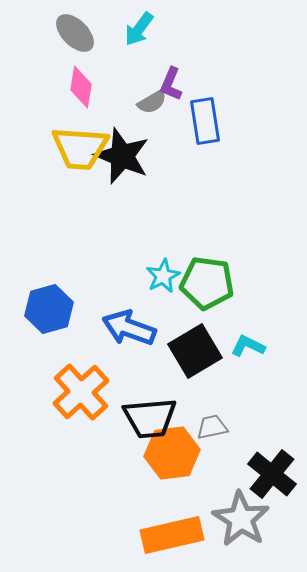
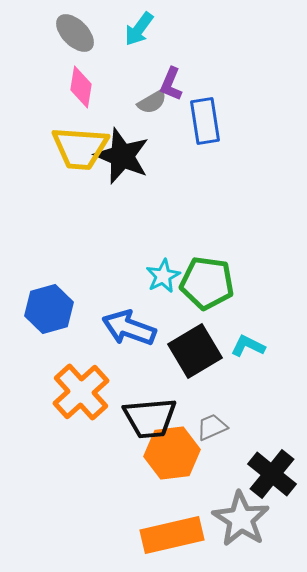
gray trapezoid: rotated 12 degrees counterclockwise
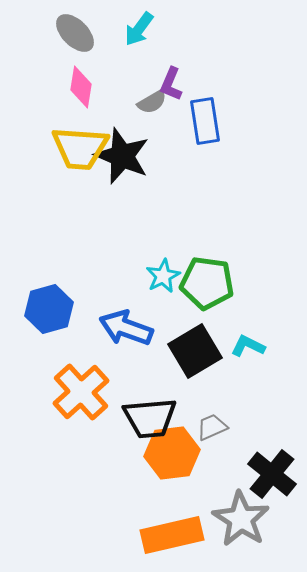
blue arrow: moved 3 px left
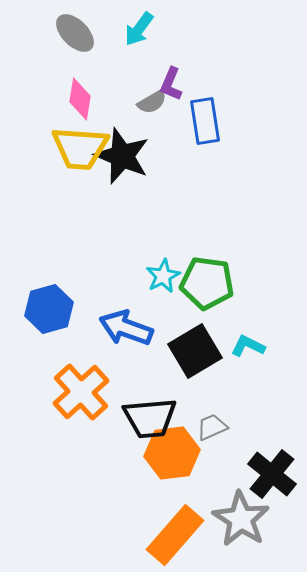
pink diamond: moved 1 px left, 12 px down
orange rectangle: moved 3 px right; rotated 36 degrees counterclockwise
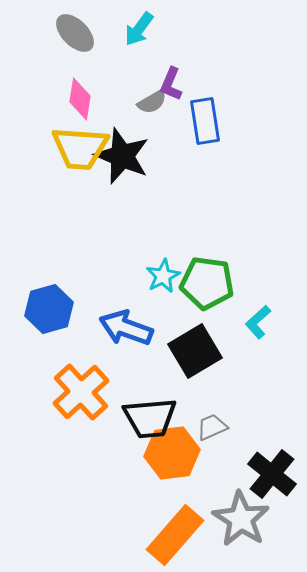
cyan L-shape: moved 10 px right, 24 px up; rotated 68 degrees counterclockwise
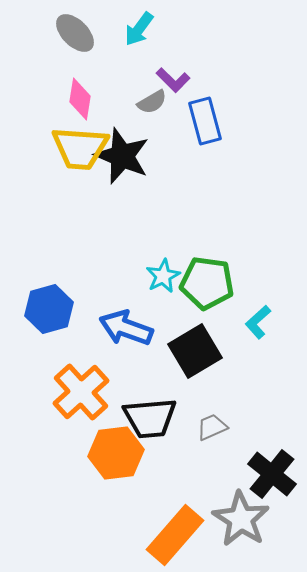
purple L-shape: moved 2 px right, 4 px up; rotated 68 degrees counterclockwise
blue rectangle: rotated 6 degrees counterclockwise
orange hexagon: moved 56 px left
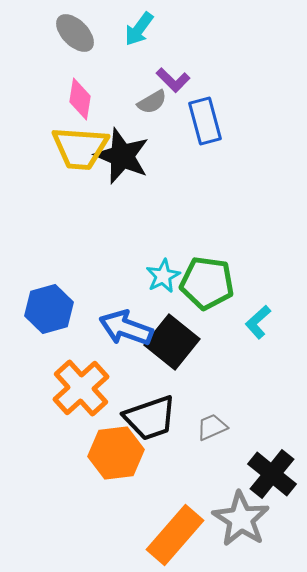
black square: moved 23 px left, 9 px up; rotated 20 degrees counterclockwise
orange cross: moved 4 px up
black trapezoid: rotated 14 degrees counterclockwise
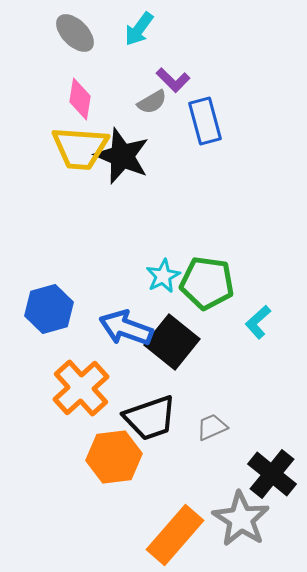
orange hexagon: moved 2 px left, 4 px down
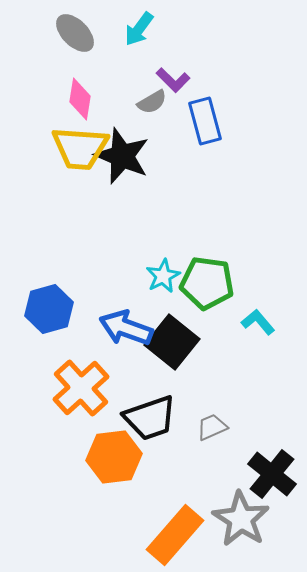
cyan L-shape: rotated 92 degrees clockwise
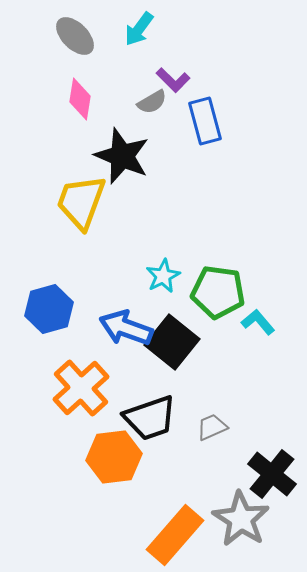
gray ellipse: moved 3 px down
yellow trapezoid: moved 1 px right, 54 px down; rotated 106 degrees clockwise
green pentagon: moved 11 px right, 9 px down
